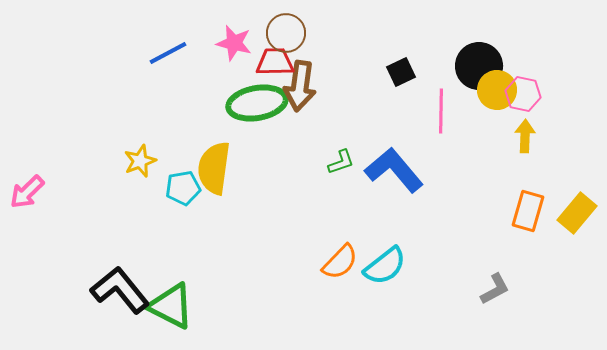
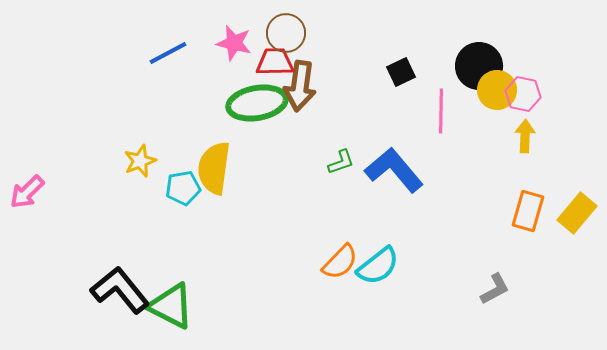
cyan semicircle: moved 7 px left
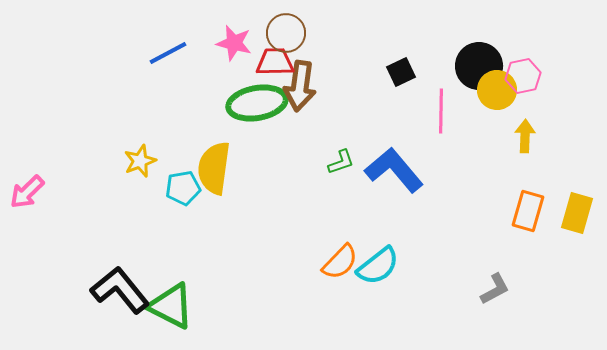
pink hexagon: moved 18 px up; rotated 24 degrees counterclockwise
yellow rectangle: rotated 24 degrees counterclockwise
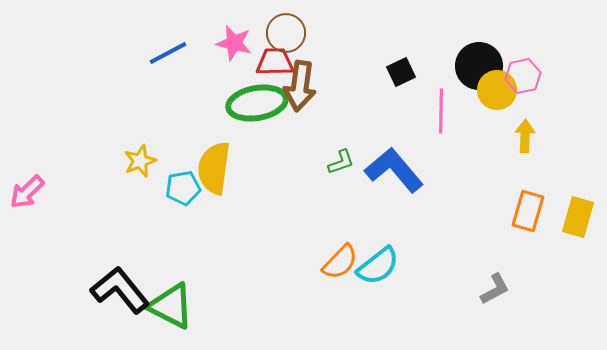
yellow rectangle: moved 1 px right, 4 px down
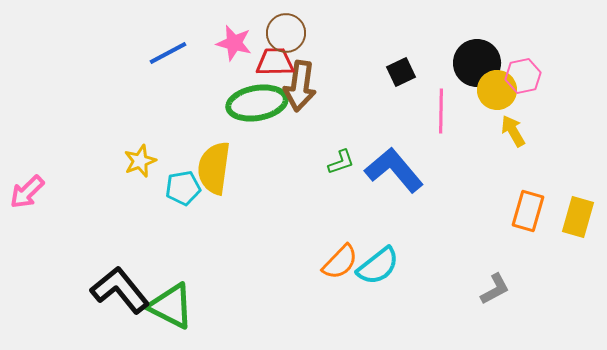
black circle: moved 2 px left, 3 px up
yellow arrow: moved 12 px left, 5 px up; rotated 32 degrees counterclockwise
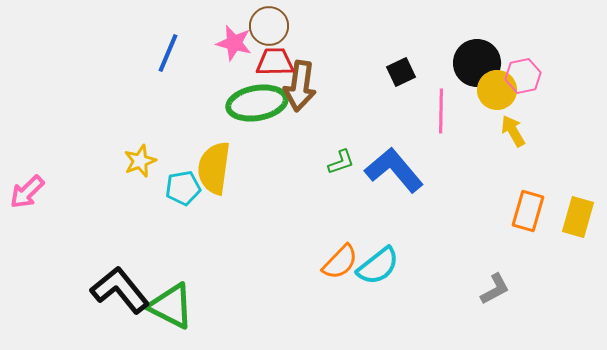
brown circle: moved 17 px left, 7 px up
blue line: rotated 39 degrees counterclockwise
